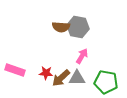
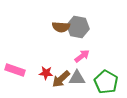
pink arrow: rotated 21 degrees clockwise
brown arrow: moved 1 px down
green pentagon: rotated 20 degrees clockwise
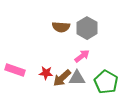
gray hexagon: moved 9 px right, 1 px down; rotated 20 degrees clockwise
brown arrow: moved 1 px right, 1 px up
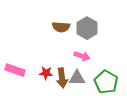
pink arrow: rotated 56 degrees clockwise
brown arrow: rotated 54 degrees counterclockwise
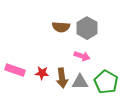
red star: moved 4 px left
gray triangle: moved 3 px right, 4 px down
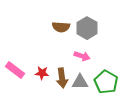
pink rectangle: rotated 18 degrees clockwise
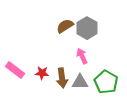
brown semicircle: moved 4 px right, 1 px up; rotated 144 degrees clockwise
pink arrow: rotated 133 degrees counterclockwise
